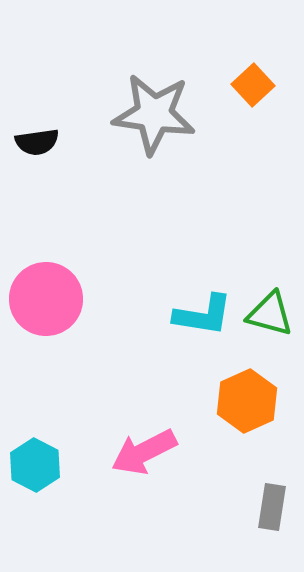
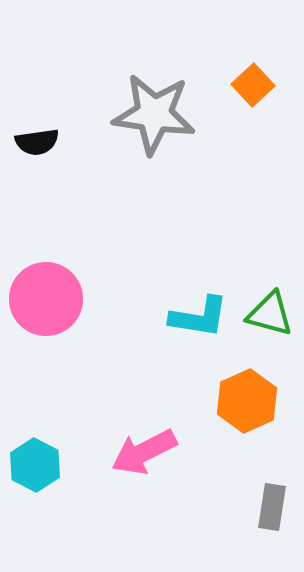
cyan L-shape: moved 4 px left, 2 px down
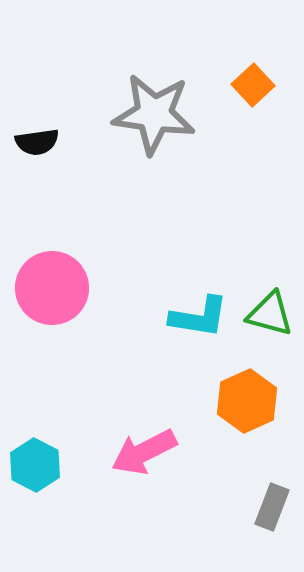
pink circle: moved 6 px right, 11 px up
gray rectangle: rotated 12 degrees clockwise
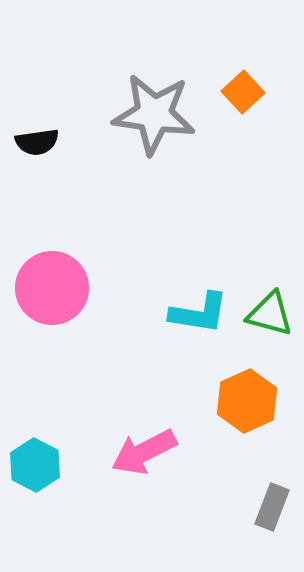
orange square: moved 10 px left, 7 px down
cyan L-shape: moved 4 px up
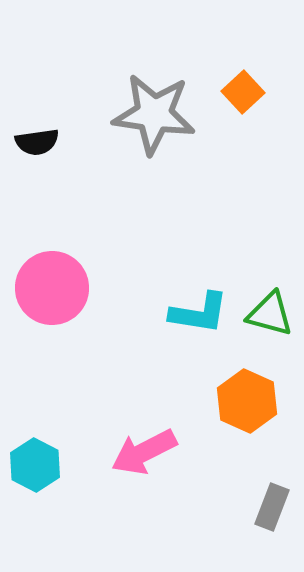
orange hexagon: rotated 12 degrees counterclockwise
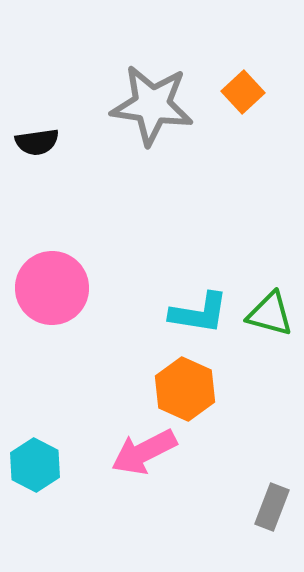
gray star: moved 2 px left, 9 px up
orange hexagon: moved 62 px left, 12 px up
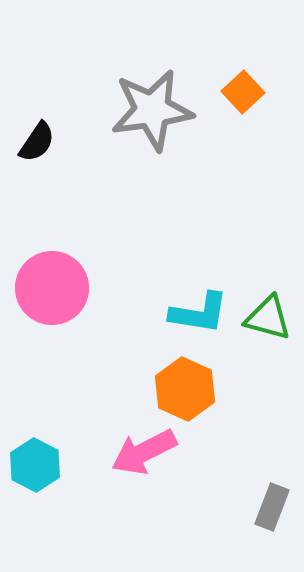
gray star: moved 5 px down; rotated 16 degrees counterclockwise
black semicircle: rotated 48 degrees counterclockwise
green triangle: moved 2 px left, 4 px down
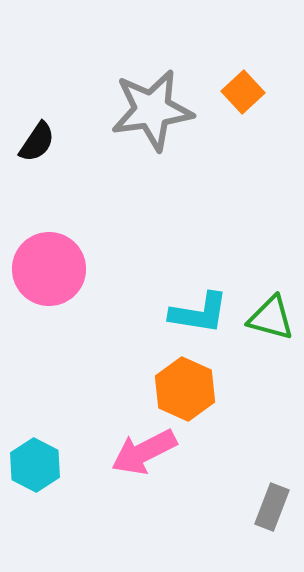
pink circle: moved 3 px left, 19 px up
green triangle: moved 3 px right
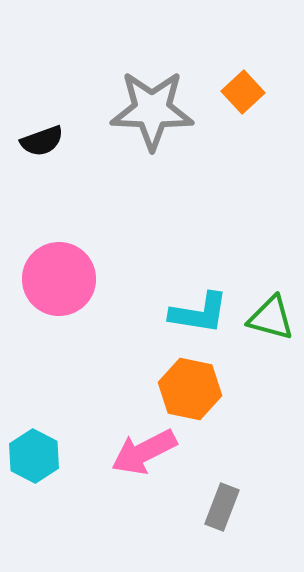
gray star: rotated 10 degrees clockwise
black semicircle: moved 5 px right, 1 px up; rotated 36 degrees clockwise
pink circle: moved 10 px right, 10 px down
orange hexagon: moved 5 px right; rotated 12 degrees counterclockwise
cyan hexagon: moved 1 px left, 9 px up
gray rectangle: moved 50 px left
